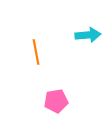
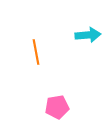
pink pentagon: moved 1 px right, 6 px down
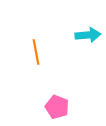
pink pentagon: rotated 30 degrees clockwise
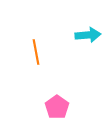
pink pentagon: rotated 15 degrees clockwise
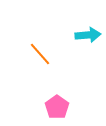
orange line: moved 4 px right, 2 px down; rotated 30 degrees counterclockwise
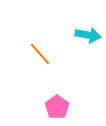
cyan arrow: rotated 15 degrees clockwise
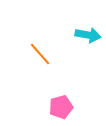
pink pentagon: moved 4 px right; rotated 20 degrees clockwise
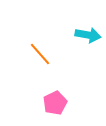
pink pentagon: moved 6 px left, 4 px up; rotated 10 degrees counterclockwise
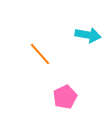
pink pentagon: moved 10 px right, 6 px up
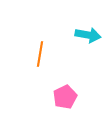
orange line: rotated 50 degrees clockwise
